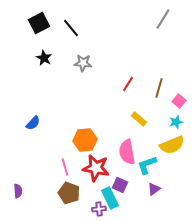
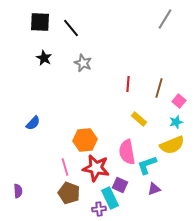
gray line: moved 2 px right
black square: moved 1 px right, 1 px up; rotated 30 degrees clockwise
gray star: rotated 18 degrees clockwise
red line: rotated 28 degrees counterclockwise
purple triangle: rotated 16 degrees clockwise
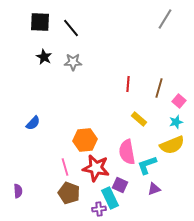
black star: moved 1 px up
gray star: moved 10 px left, 1 px up; rotated 24 degrees counterclockwise
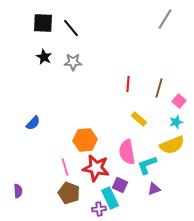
black square: moved 3 px right, 1 px down
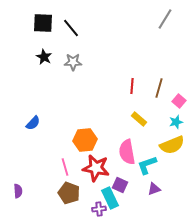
red line: moved 4 px right, 2 px down
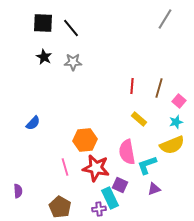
brown pentagon: moved 9 px left, 14 px down; rotated 10 degrees clockwise
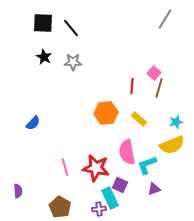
pink square: moved 25 px left, 28 px up
orange hexagon: moved 21 px right, 27 px up
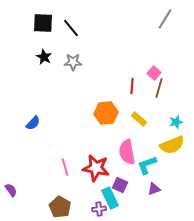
purple semicircle: moved 7 px left, 1 px up; rotated 32 degrees counterclockwise
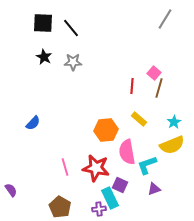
orange hexagon: moved 17 px down
cyan star: moved 2 px left; rotated 16 degrees counterclockwise
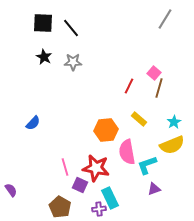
red line: moved 3 px left; rotated 21 degrees clockwise
purple square: moved 40 px left
